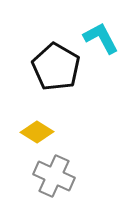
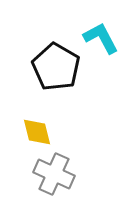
yellow diamond: rotated 44 degrees clockwise
gray cross: moved 2 px up
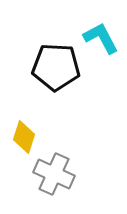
black pentagon: rotated 27 degrees counterclockwise
yellow diamond: moved 13 px left, 5 px down; rotated 32 degrees clockwise
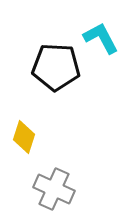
gray cross: moved 15 px down
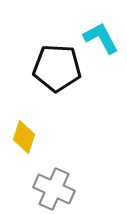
black pentagon: moved 1 px right, 1 px down
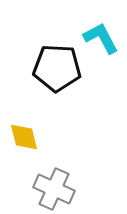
yellow diamond: rotated 32 degrees counterclockwise
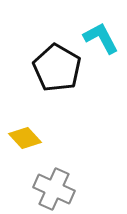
black pentagon: rotated 27 degrees clockwise
yellow diamond: moved 1 px right, 1 px down; rotated 28 degrees counterclockwise
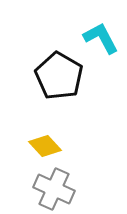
black pentagon: moved 2 px right, 8 px down
yellow diamond: moved 20 px right, 8 px down
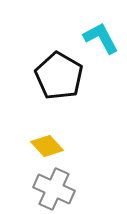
yellow diamond: moved 2 px right
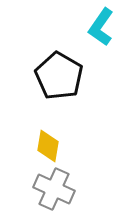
cyan L-shape: moved 11 px up; rotated 117 degrees counterclockwise
yellow diamond: moved 1 px right; rotated 52 degrees clockwise
